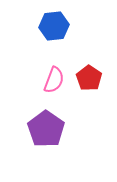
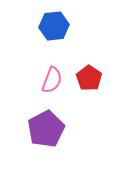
pink semicircle: moved 2 px left
purple pentagon: rotated 9 degrees clockwise
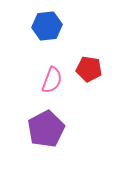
blue hexagon: moved 7 px left
red pentagon: moved 9 px up; rotated 25 degrees counterclockwise
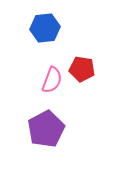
blue hexagon: moved 2 px left, 2 px down
red pentagon: moved 7 px left
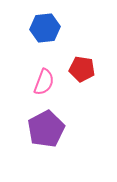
pink semicircle: moved 8 px left, 2 px down
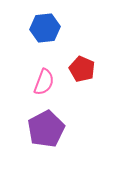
red pentagon: rotated 15 degrees clockwise
